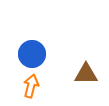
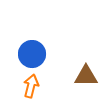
brown triangle: moved 2 px down
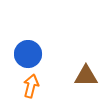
blue circle: moved 4 px left
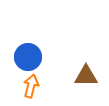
blue circle: moved 3 px down
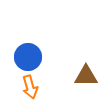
orange arrow: moved 1 px left, 1 px down; rotated 150 degrees clockwise
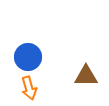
orange arrow: moved 1 px left, 1 px down
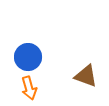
brown triangle: rotated 20 degrees clockwise
